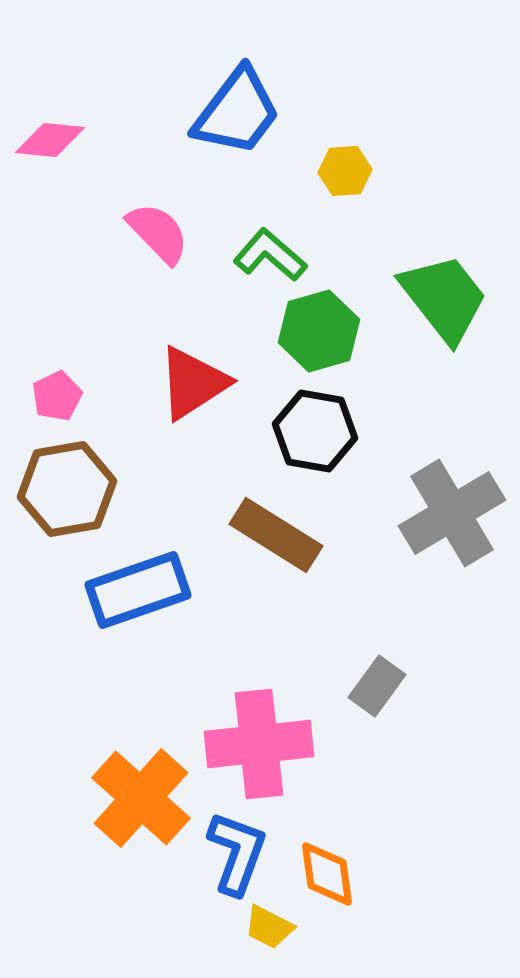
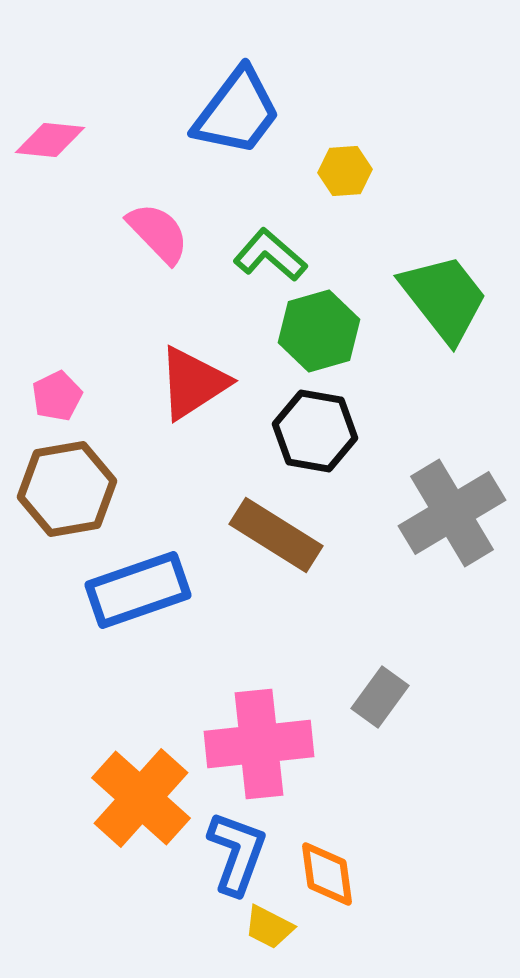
gray rectangle: moved 3 px right, 11 px down
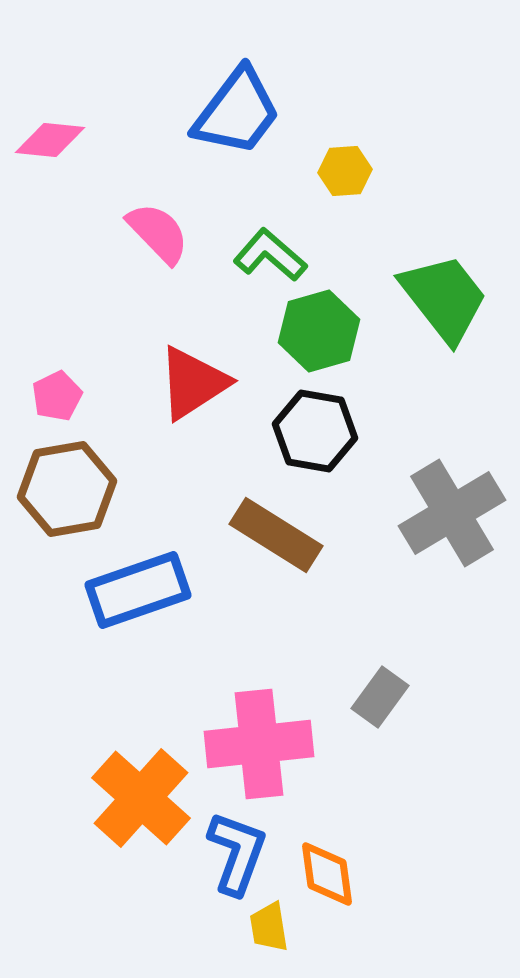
yellow trapezoid: rotated 54 degrees clockwise
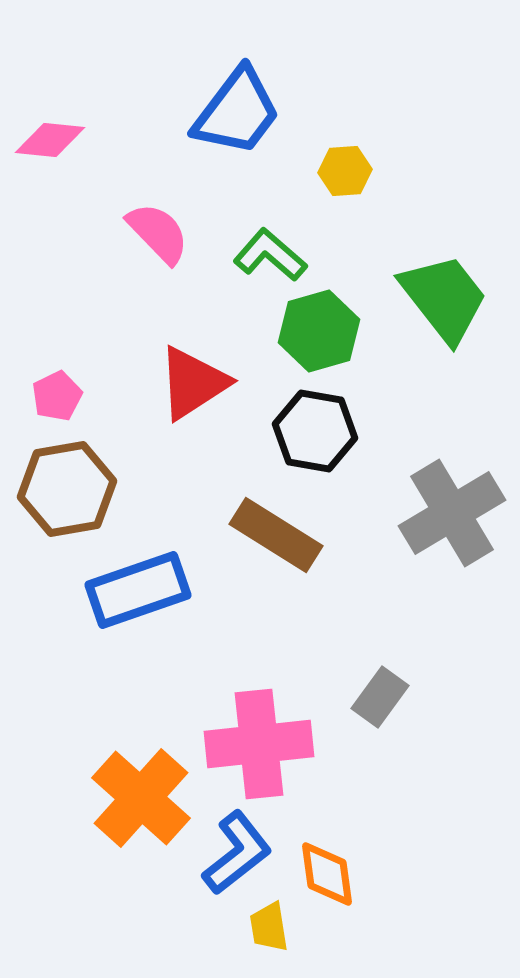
blue L-shape: rotated 32 degrees clockwise
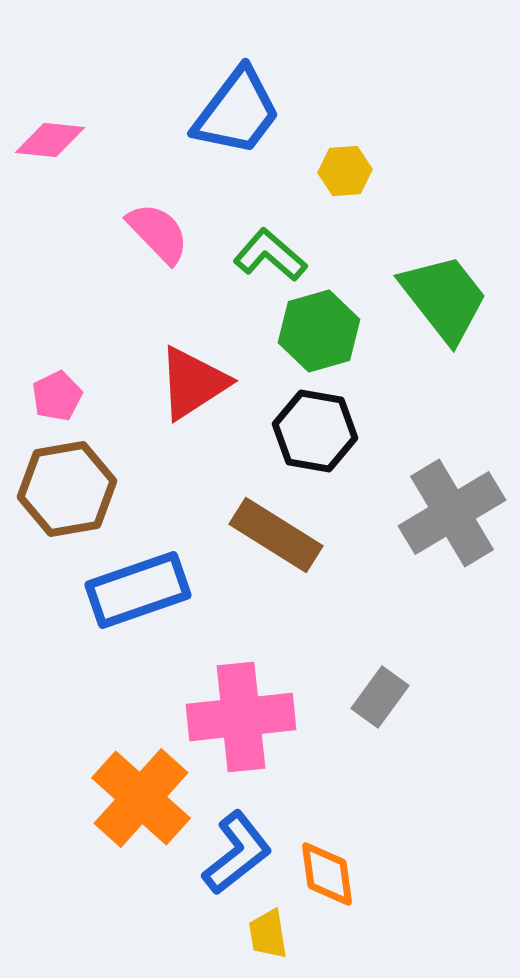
pink cross: moved 18 px left, 27 px up
yellow trapezoid: moved 1 px left, 7 px down
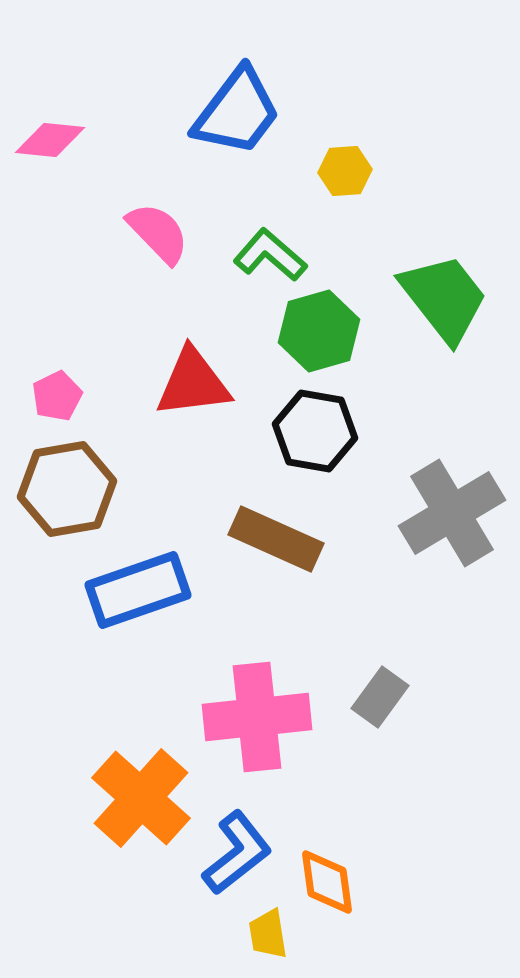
red triangle: rotated 26 degrees clockwise
brown rectangle: moved 4 px down; rotated 8 degrees counterclockwise
pink cross: moved 16 px right
orange diamond: moved 8 px down
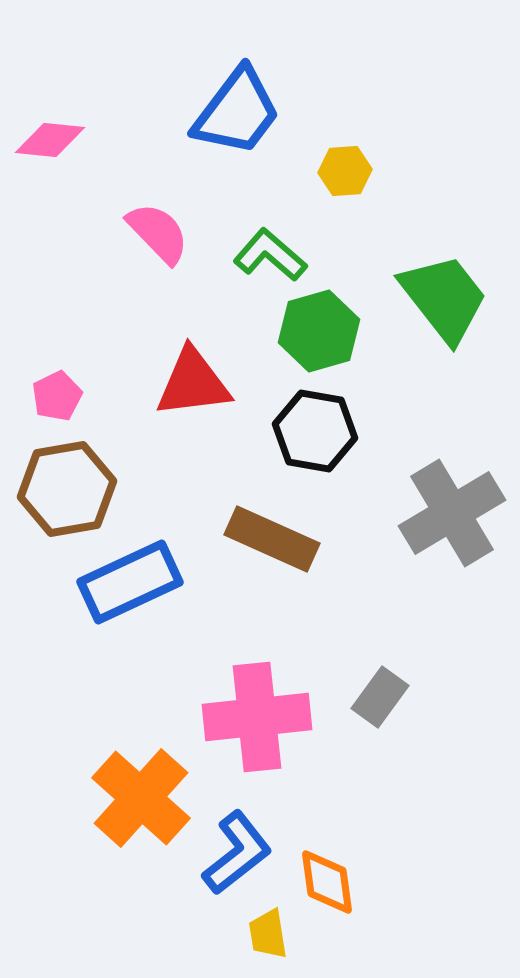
brown rectangle: moved 4 px left
blue rectangle: moved 8 px left, 8 px up; rotated 6 degrees counterclockwise
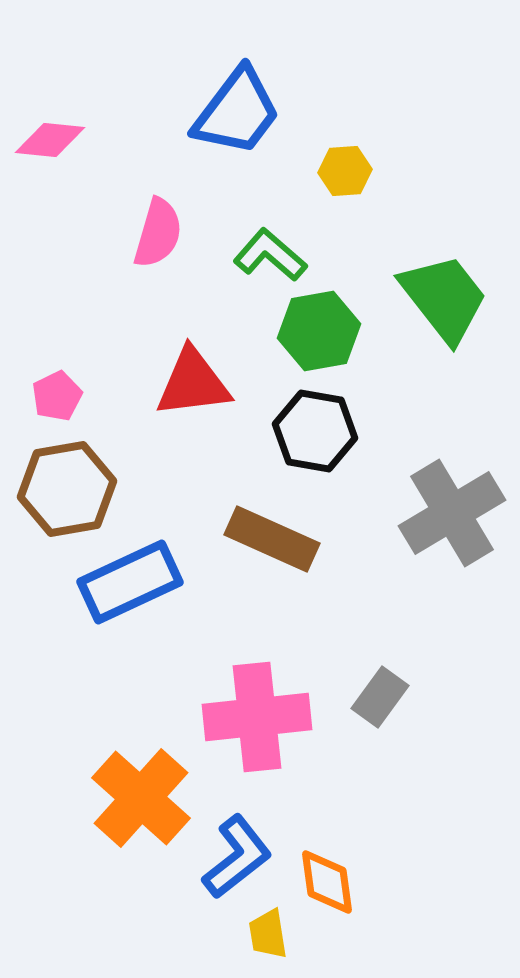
pink semicircle: rotated 60 degrees clockwise
green hexagon: rotated 6 degrees clockwise
blue L-shape: moved 4 px down
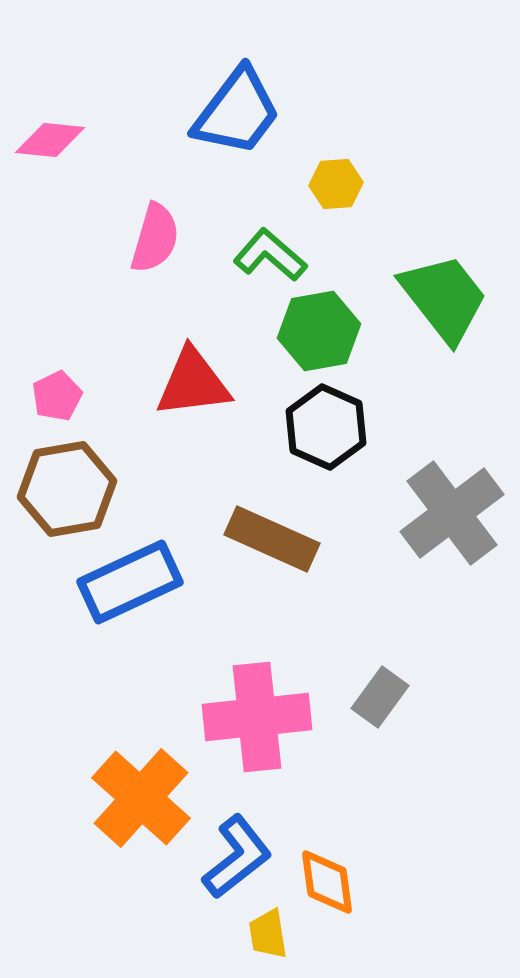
yellow hexagon: moved 9 px left, 13 px down
pink semicircle: moved 3 px left, 5 px down
black hexagon: moved 11 px right, 4 px up; rotated 14 degrees clockwise
gray cross: rotated 6 degrees counterclockwise
